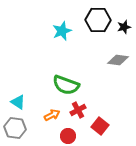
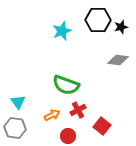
black star: moved 3 px left
cyan triangle: rotated 21 degrees clockwise
red square: moved 2 px right
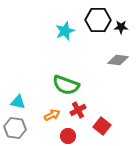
black star: rotated 16 degrees clockwise
cyan star: moved 3 px right
cyan triangle: rotated 42 degrees counterclockwise
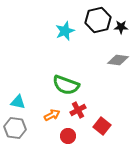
black hexagon: rotated 15 degrees counterclockwise
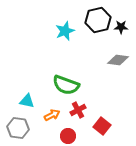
cyan triangle: moved 9 px right, 1 px up
gray hexagon: moved 3 px right
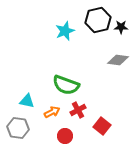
orange arrow: moved 3 px up
red circle: moved 3 px left
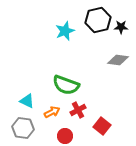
cyan triangle: rotated 14 degrees clockwise
gray hexagon: moved 5 px right
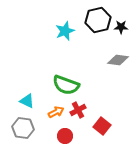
orange arrow: moved 4 px right
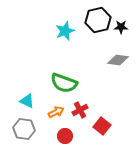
green semicircle: moved 2 px left, 2 px up
red cross: moved 2 px right
gray hexagon: moved 1 px right, 1 px down
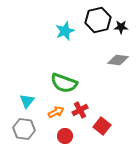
cyan triangle: rotated 42 degrees clockwise
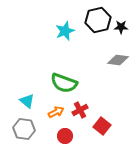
cyan triangle: rotated 28 degrees counterclockwise
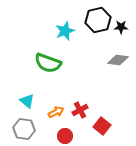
green semicircle: moved 16 px left, 20 px up
